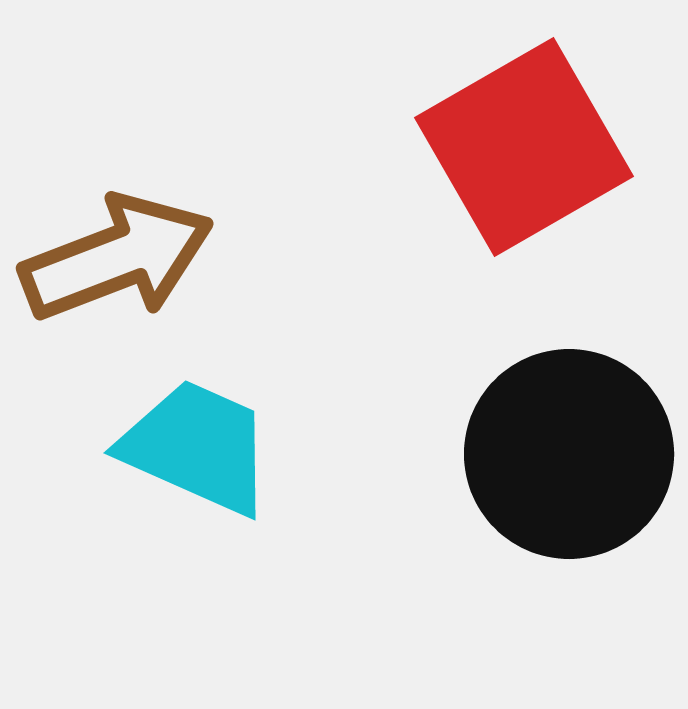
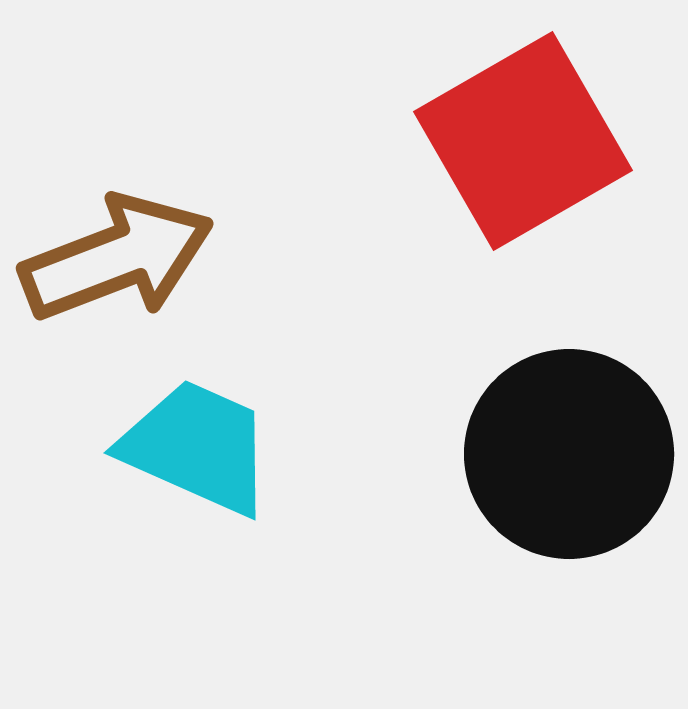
red square: moved 1 px left, 6 px up
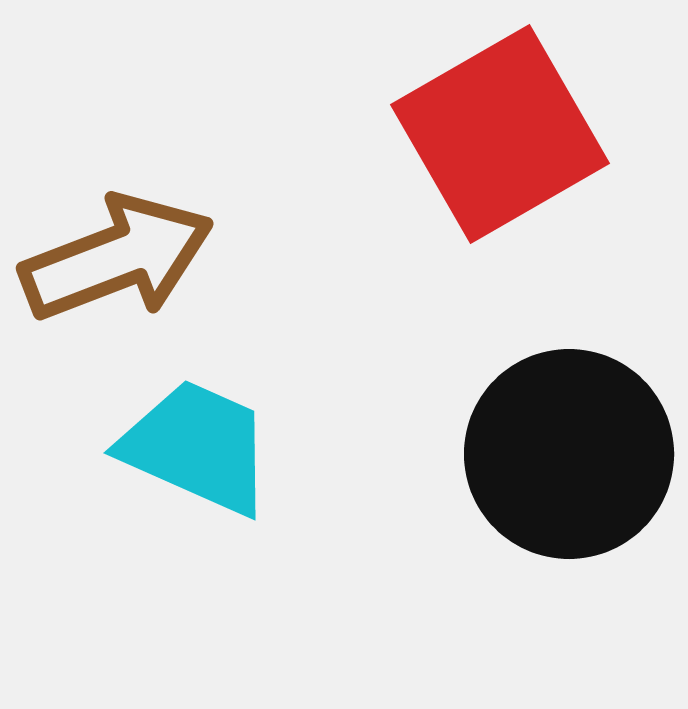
red square: moved 23 px left, 7 px up
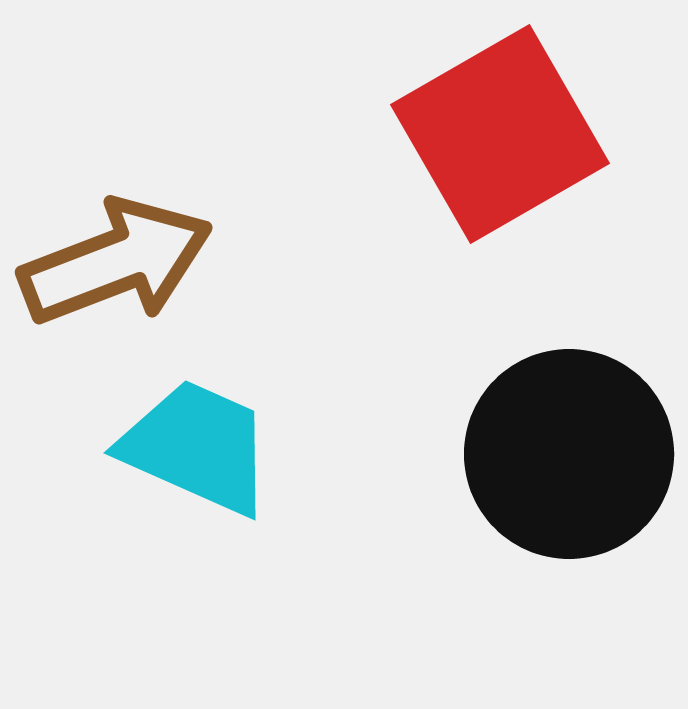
brown arrow: moved 1 px left, 4 px down
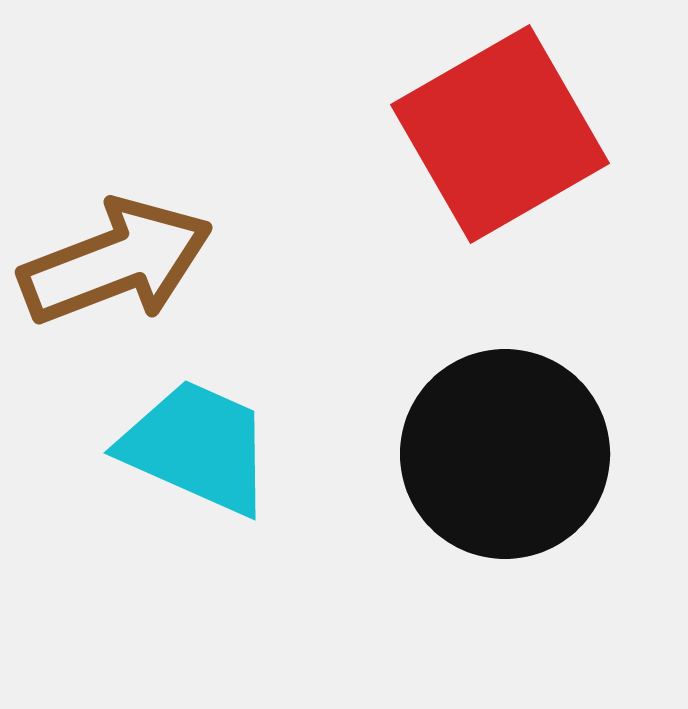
black circle: moved 64 px left
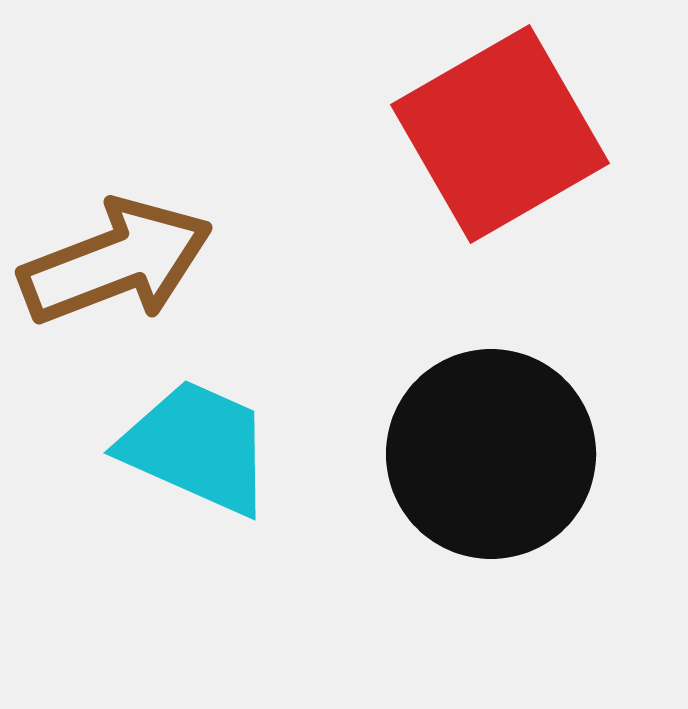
black circle: moved 14 px left
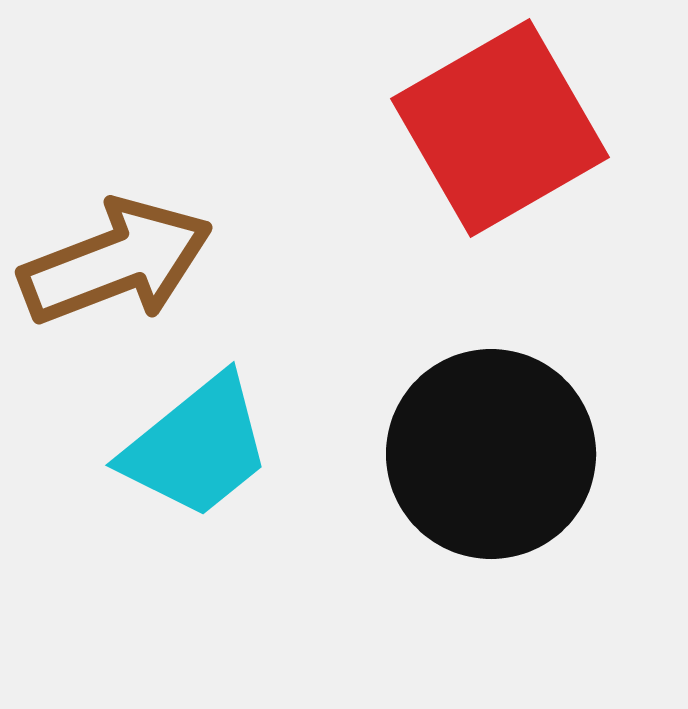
red square: moved 6 px up
cyan trapezoid: rotated 117 degrees clockwise
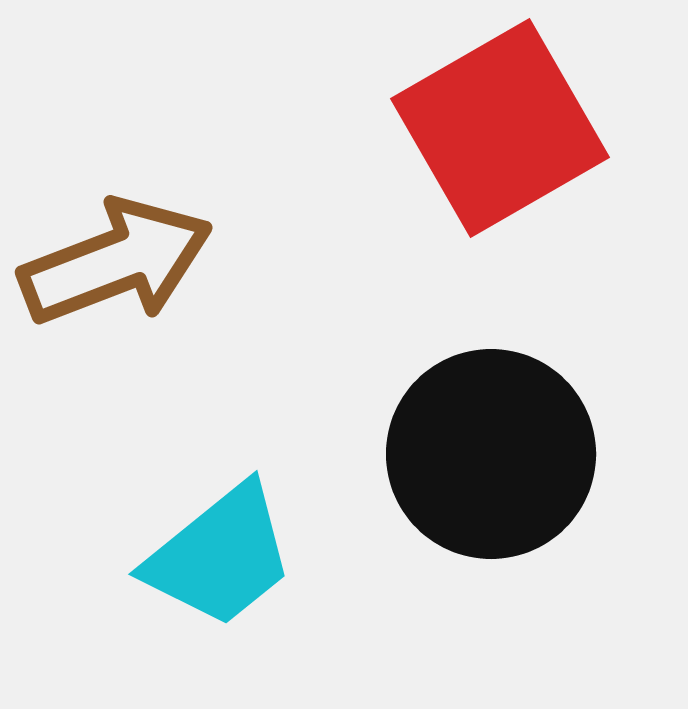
cyan trapezoid: moved 23 px right, 109 px down
